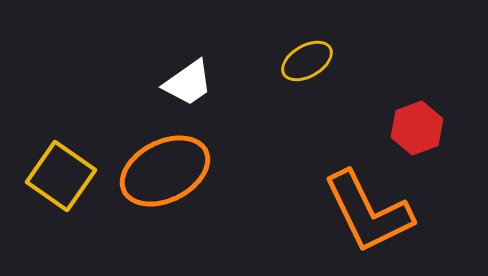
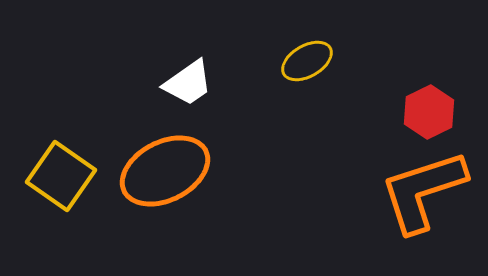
red hexagon: moved 12 px right, 16 px up; rotated 6 degrees counterclockwise
orange L-shape: moved 55 px right, 21 px up; rotated 98 degrees clockwise
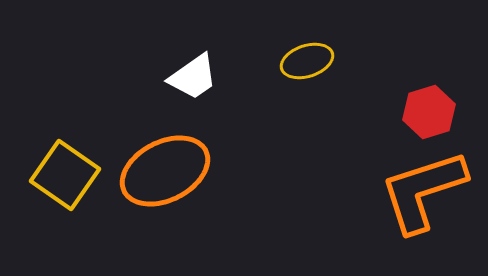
yellow ellipse: rotated 12 degrees clockwise
white trapezoid: moved 5 px right, 6 px up
red hexagon: rotated 9 degrees clockwise
yellow square: moved 4 px right, 1 px up
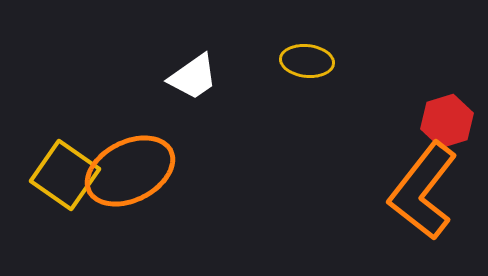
yellow ellipse: rotated 24 degrees clockwise
red hexagon: moved 18 px right, 9 px down
orange ellipse: moved 35 px left
orange L-shape: rotated 34 degrees counterclockwise
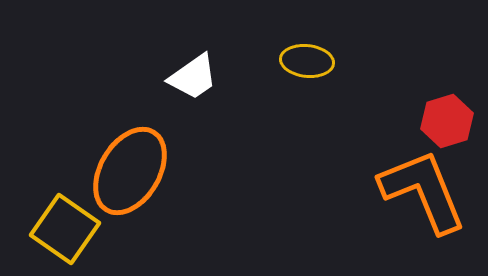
orange ellipse: rotated 32 degrees counterclockwise
yellow square: moved 54 px down
orange L-shape: rotated 120 degrees clockwise
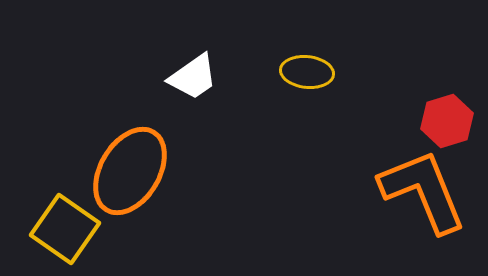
yellow ellipse: moved 11 px down
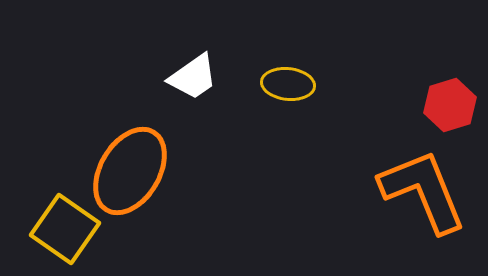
yellow ellipse: moved 19 px left, 12 px down
red hexagon: moved 3 px right, 16 px up
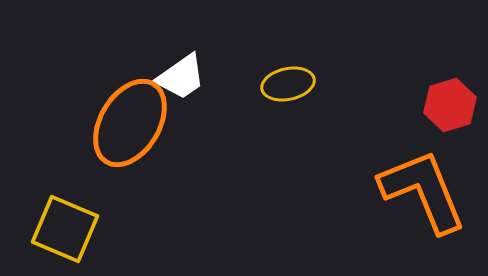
white trapezoid: moved 12 px left
yellow ellipse: rotated 18 degrees counterclockwise
orange ellipse: moved 48 px up
yellow square: rotated 12 degrees counterclockwise
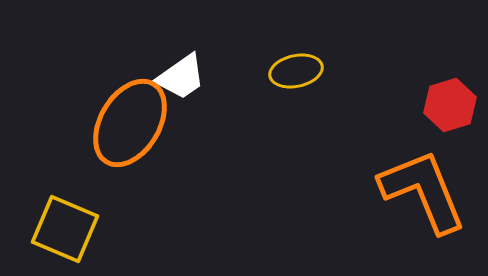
yellow ellipse: moved 8 px right, 13 px up
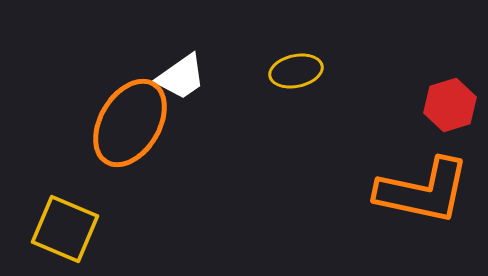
orange L-shape: rotated 124 degrees clockwise
